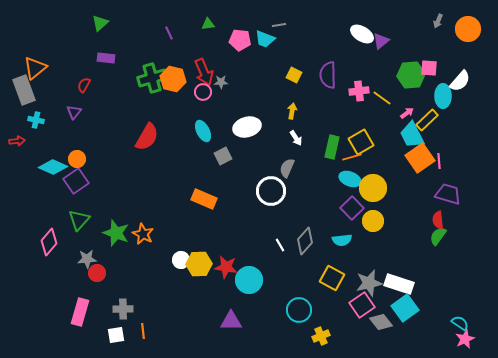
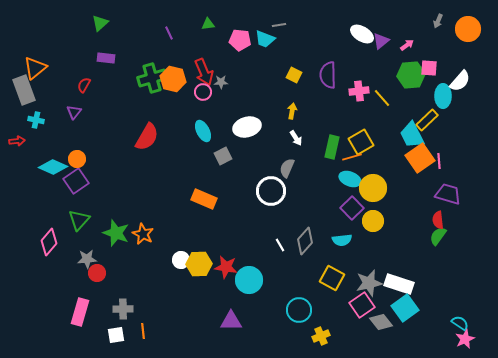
yellow line at (382, 98): rotated 12 degrees clockwise
pink arrow at (407, 113): moved 68 px up
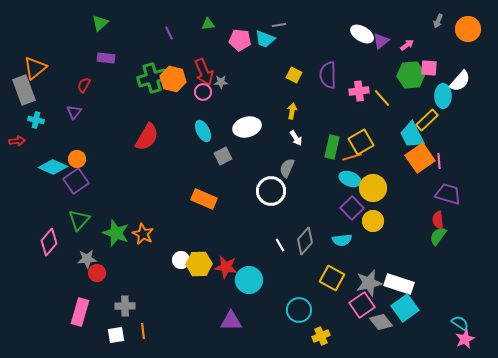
gray cross at (123, 309): moved 2 px right, 3 px up
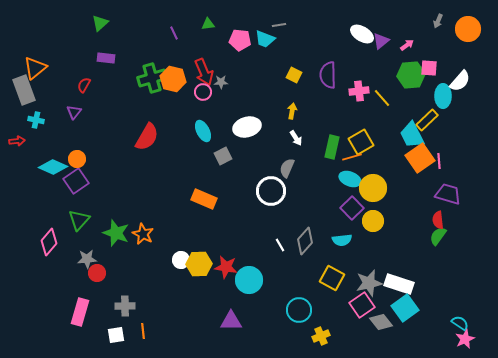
purple line at (169, 33): moved 5 px right
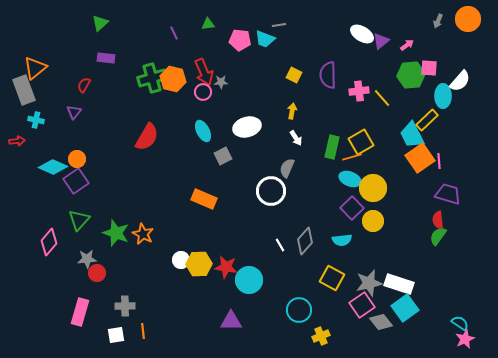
orange circle at (468, 29): moved 10 px up
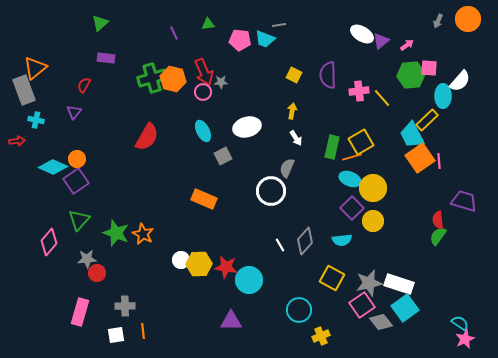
purple trapezoid at (448, 194): moved 16 px right, 7 px down
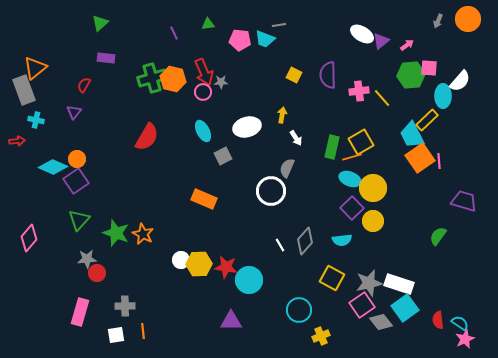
yellow arrow at (292, 111): moved 10 px left, 4 px down
red semicircle at (438, 220): moved 100 px down
pink diamond at (49, 242): moved 20 px left, 4 px up
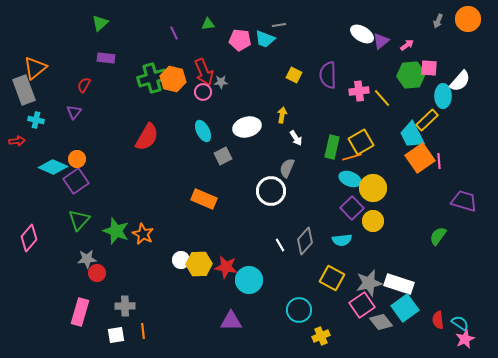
green star at (116, 233): moved 2 px up
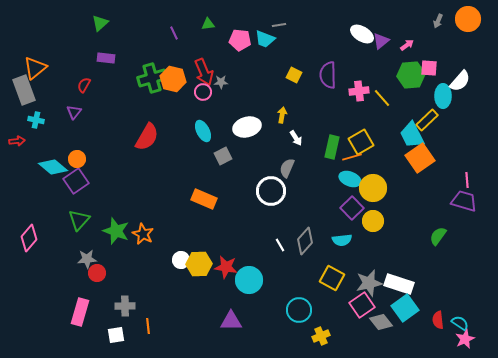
pink line at (439, 161): moved 28 px right, 19 px down
cyan diamond at (53, 167): rotated 16 degrees clockwise
orange line at (143, 331): moved 5 px right, 5 px up
